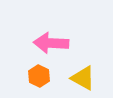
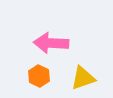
yellow triangle: rotated 48 degrees counterclockwise
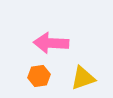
orange hexagon: rotated 25 degrees clockwise
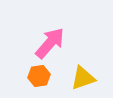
pink arrow: moved 1 px left; rotated 128 degrees clockwise
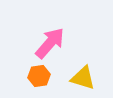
yellow triangle: rotated 36 degrees clockwise
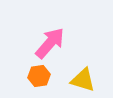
yellow triangle: moved 2 px down
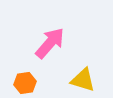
orange hexagon: moved 14 px left, 7 px down
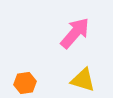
pink arrow: moved 25 px right, 10 px up
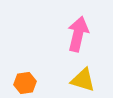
pink arrow: moved 3 px right, 1 px down; rotated 28 degrees counterclockwise
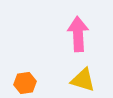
pink arrow: rotated 16 degrees counterclockwise
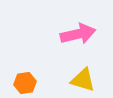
pink arrow: rotated 80 degrees clockwise
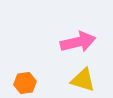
pink arrow: moved 8 px down
